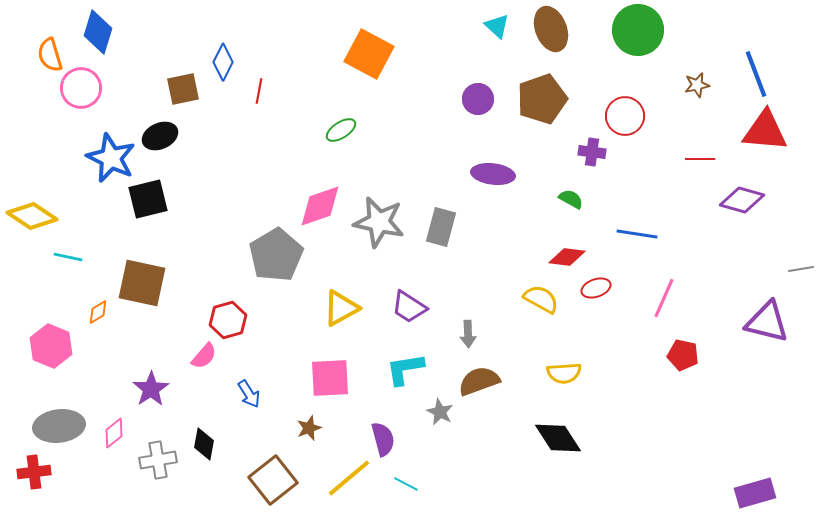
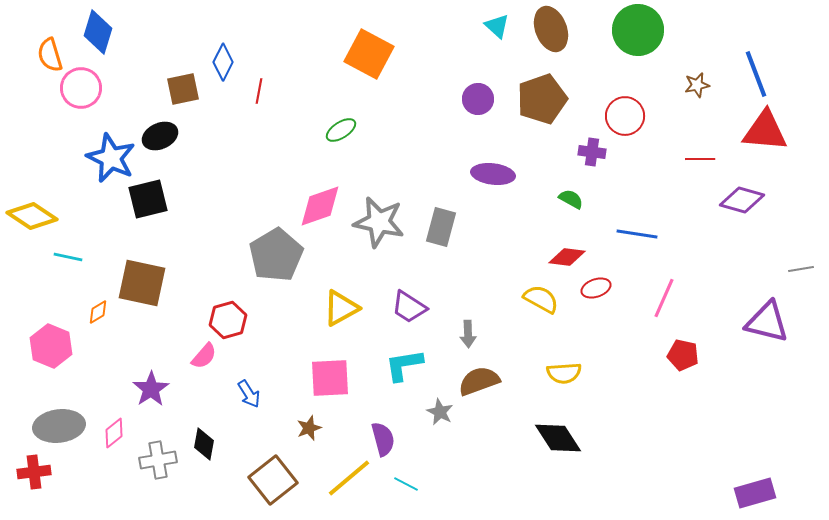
cyan L-shape at (405, 369): moved 1 px left, 4 px up
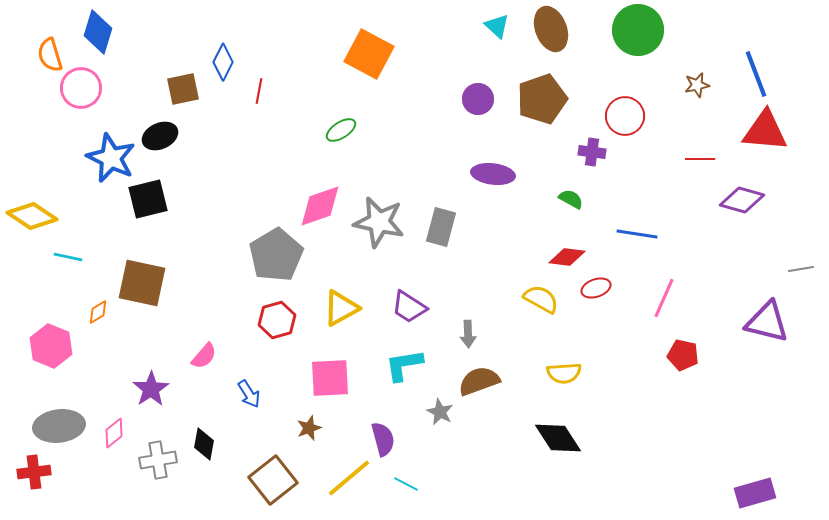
red hexagon at (228, 320): moved 49 px right
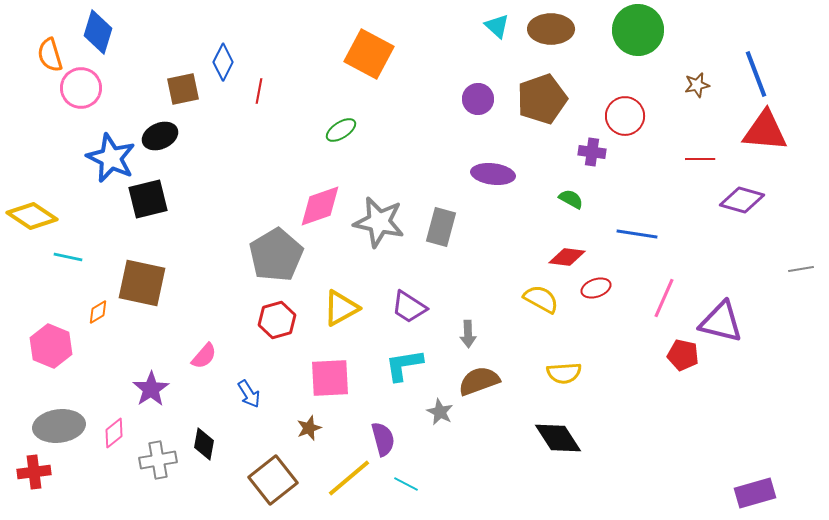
brown ellipse at (551, 29): rotated 69 degrees counterclockwise
purple triangle at (767, 322): moved 46 px left
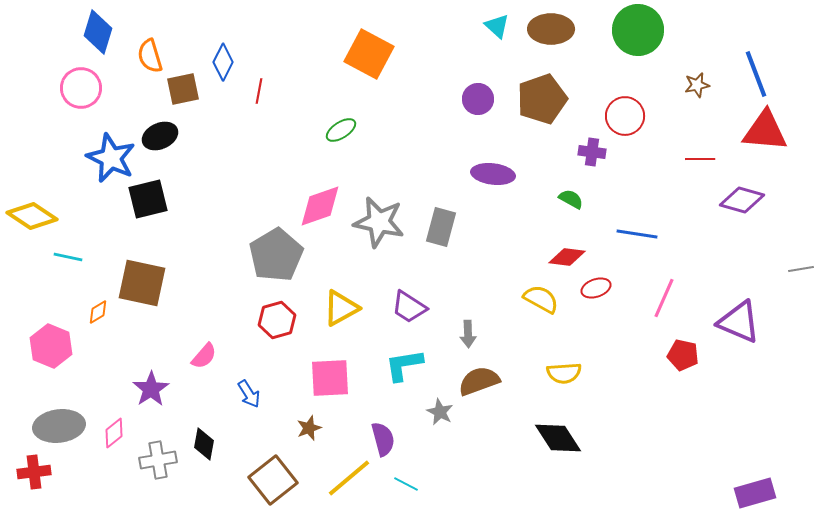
orange semicircle at (50, 55): moved 100 px right, 1 px down
purple triangle at (721, 322): moved 18 px right; rotated 9 degrees clockwise
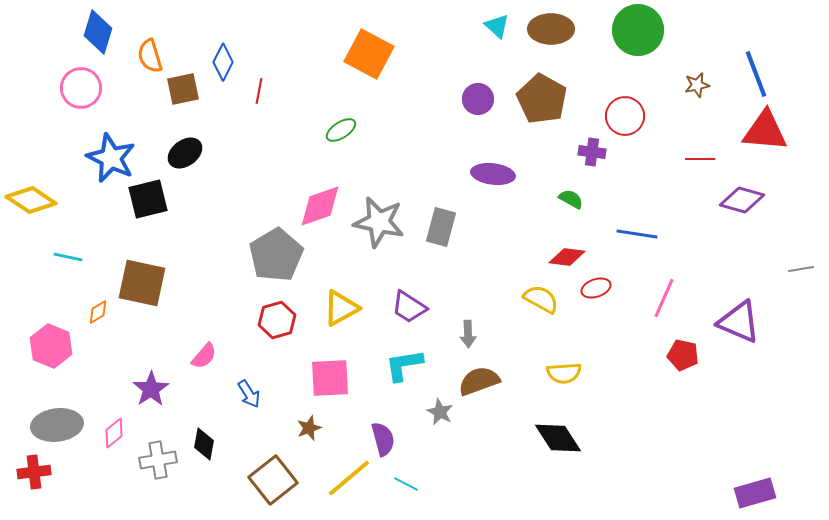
brown pentagon at (542, 99): rotated 24 degrees counterclockwise
black ellipse at (160, 136): moved 25 px right, 17 px down; rotated 12 degrees counterclockwise
yellow diamond at (32, 216): moved 1 px left, 16 px up
gray ellipse at (59, 426): moved 2 px left, 1 px up
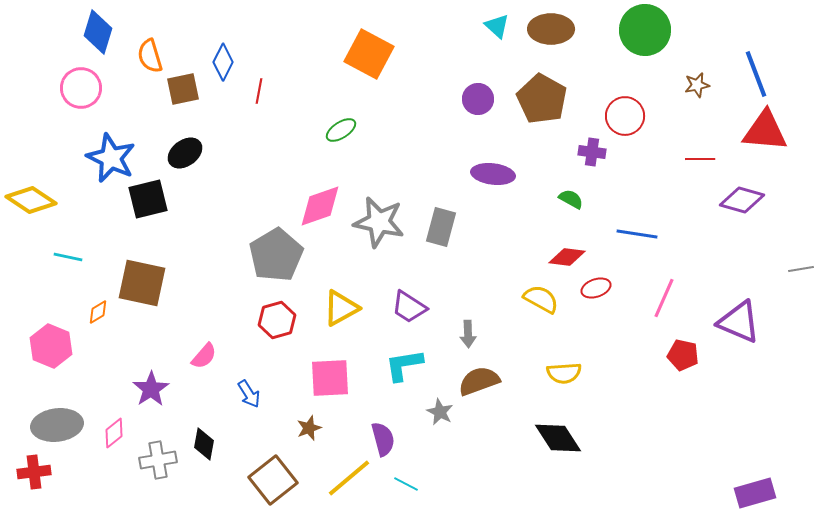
green circle at (638, 30): moved 7 px right
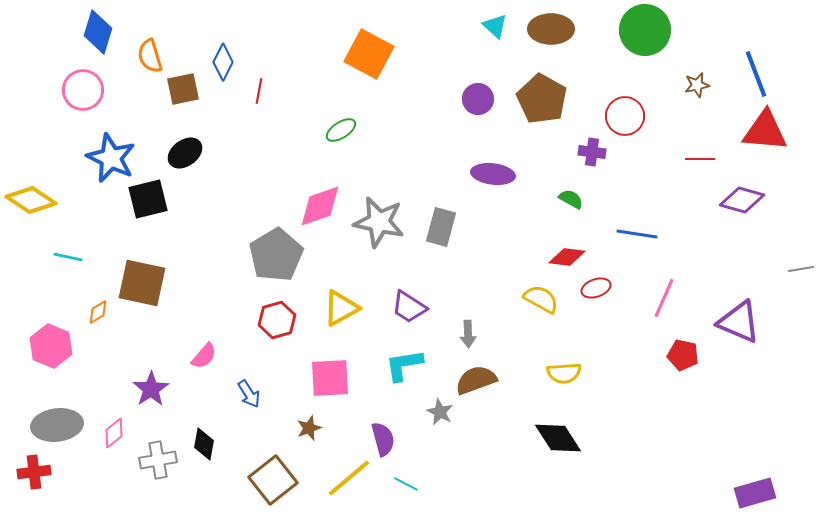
cyan triangle at (497, 26): moved 2 px left
pink circle at (81, 88): moved 2 px right, 2 px down
brown semicircle at (479, 381): moved 3 px left, 1 px up
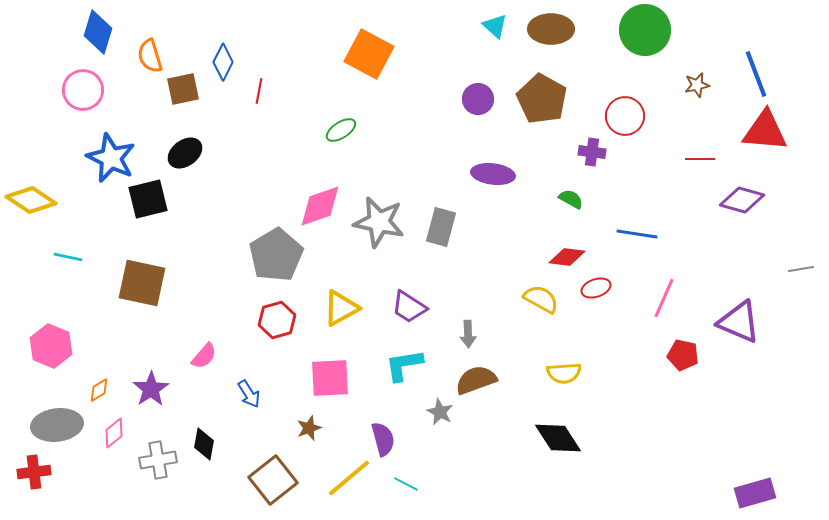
orange diamond at (98, 312): moved 1 px right, 78 px down
